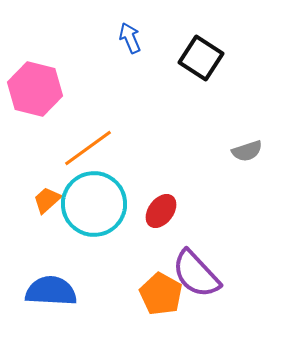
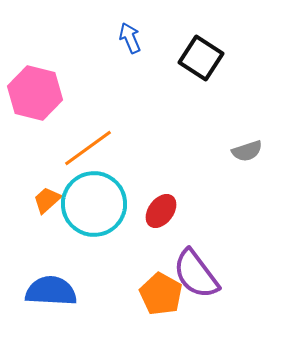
pink hexagon: moved 4 px down
purple semicircle: rotated 6 degrees clockwise
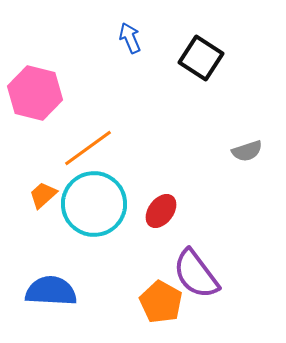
orange trapezoid: moved 4 px left, 5 px up
orange pentagon: moved 8 px down
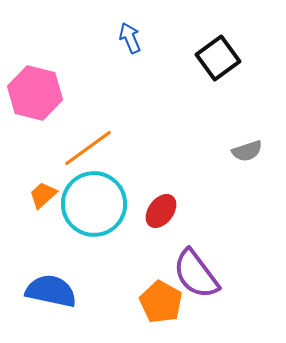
black square: moved 17 px right; rotated 21 degrees clockwise
blue semicircle: rotated 9 degrees clockwise
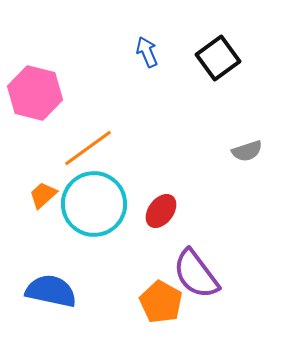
blue arrow: moved 17 px right, 14 px down
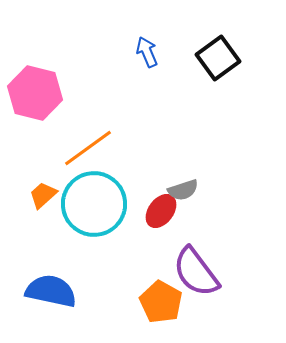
gray semicircle: moved 64 px left, 39 px down
purple semicircle: moved 2 px up
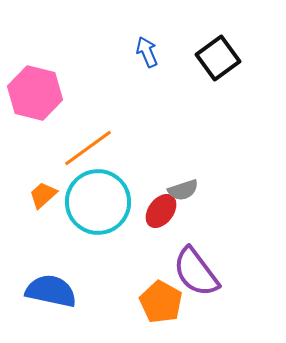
cyan circle: moved 4 px right, 2 px up
